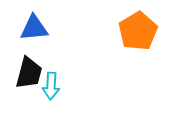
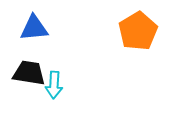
black trapezoid: rotated 96 degrees counterclockwise
cyan arrow: moved 3 px right, 1 px up
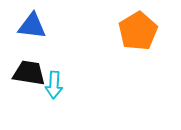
blue triangle: moved 2 px left, 2 px up; rotated 12 degrees clockwise
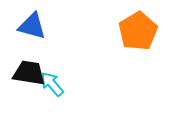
blue triangle: rotated 8 degrees clockwise
cyan arrow: moved 2 px left, 1 px up; rotated 136 degrees clockwise
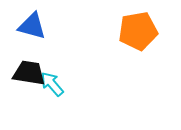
orange pentagon: rotated 21 degrees clockwise
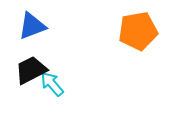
blue triangle: rotated 36 degrees counterclockwise
black trapezoid: moved 2 px right, 3 px up; rotated 36 degrees counterclockwise
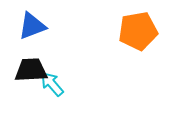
black trapezoid: rotated 24 degrees clockwise
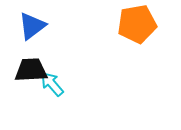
blue triangle: rotated 16 degrees counterclockwise
orange pentagon: moved 1 px left, 7 px up
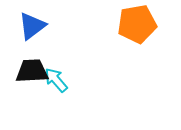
black trapezoid: moved 1 px right, 1 px down
cyan arrow: moved 4 px right, 4 px up
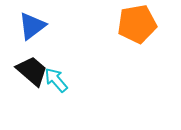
black trapezoid: rotated 44 degrees clockwise
